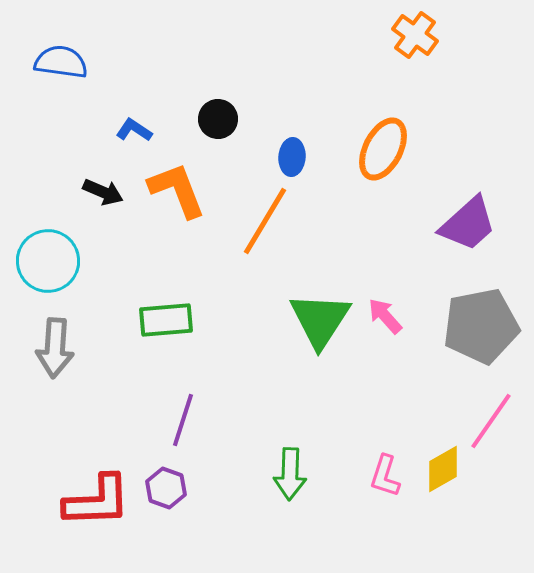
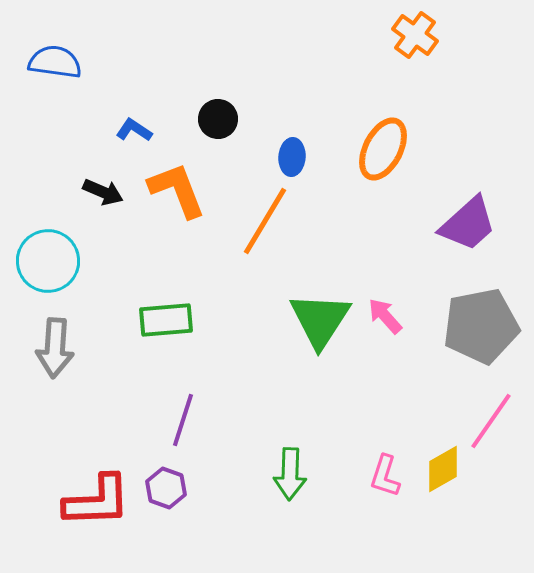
blue semicircle: moved 6 px left
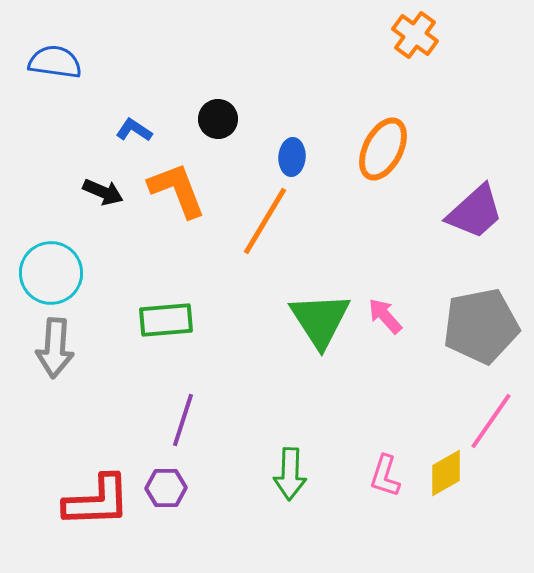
purple trapezoid: moved 7 px right, 12 px up
cyan circle: moved 3 px right, 12 px down
green triangle: rotated 6 degrees counterclockwise
yellow diamond: moved 3 px right, 4 px down
purple hexagon: rotated 21 degrees counterclockwise
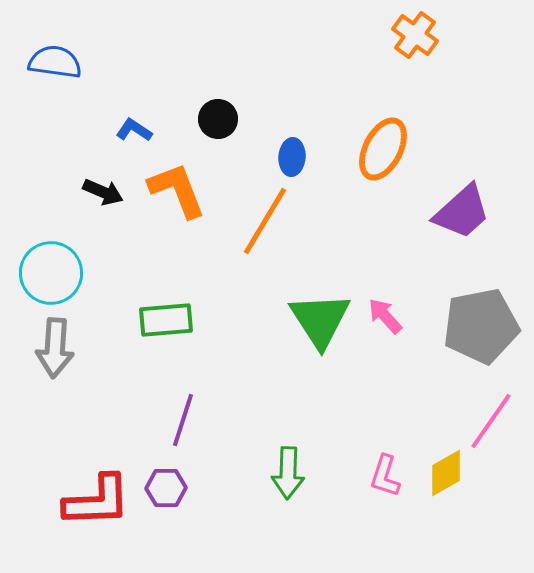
purple trapezoid: moved 13 px left
green arrow: moved 2 px left, 1 px up
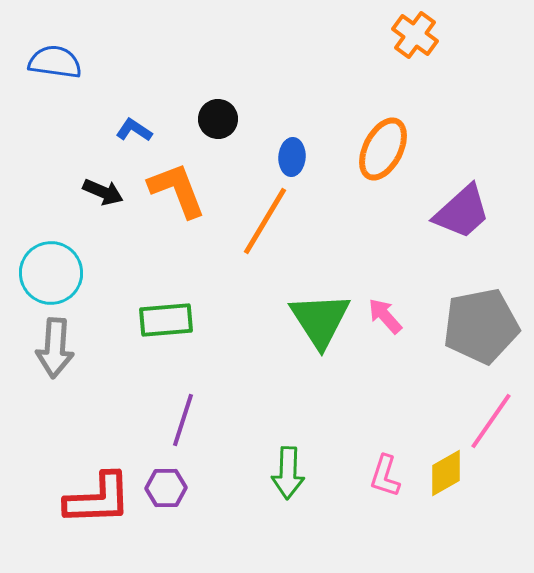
red L-shape: moved 1 px right, 2 px up
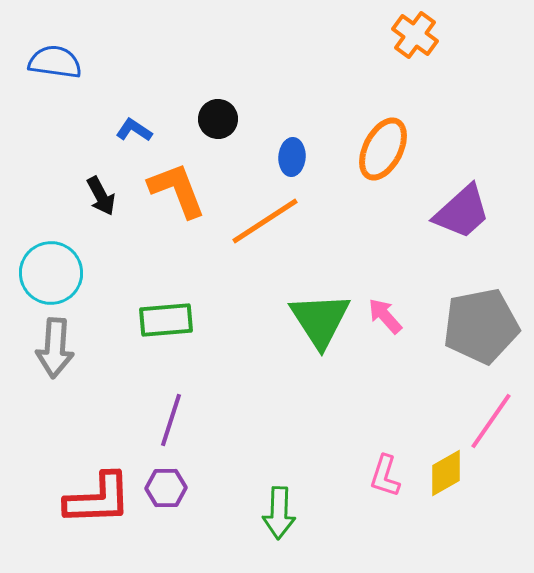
black arrow: moved 2 px left, 4 px down; rotated 39 degrees clockwise
orange line: rotated 26 degrees clockwise
purple line: moved 12 px left
green arrow: moved 9 px left, 40 px down
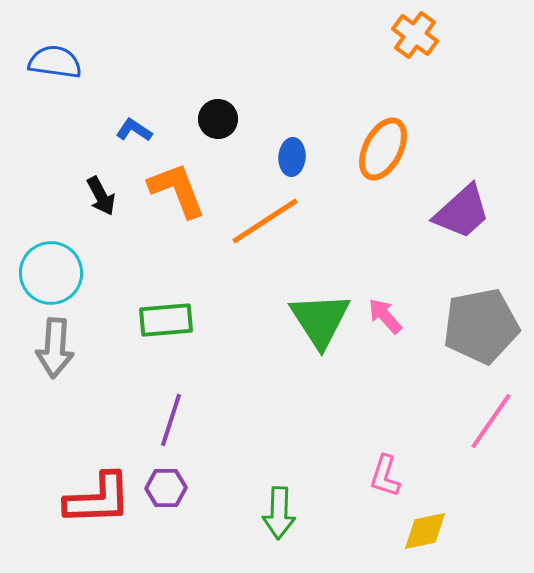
yellow diamond: moved 21 px left, 58 px down; rotated 18 degrees clockwise
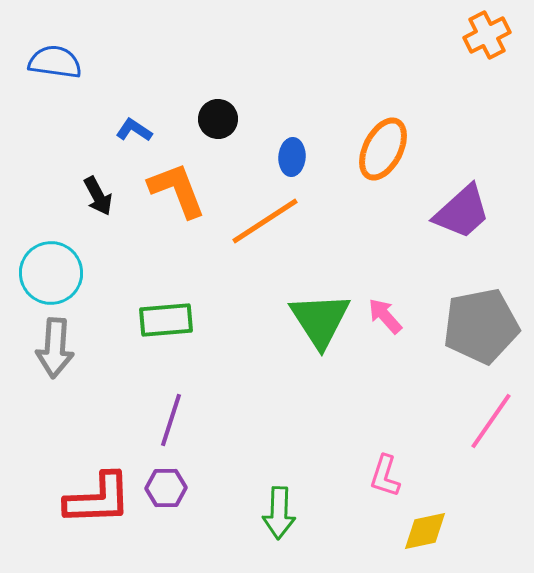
orange cross: moved 72 px right; rotated 27 degrees clockwise
black arrow: moved 3 px left
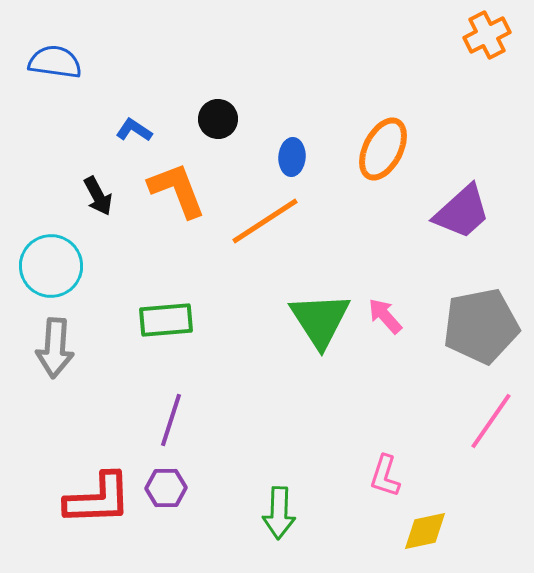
cyan circle: moved 7 px up
